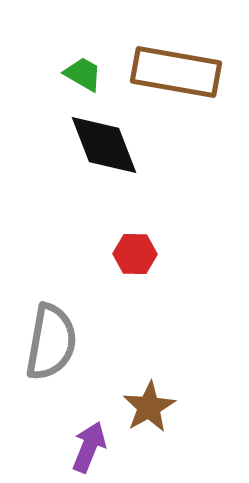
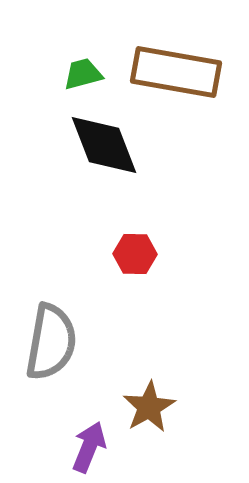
green trapezoid: rotated 45 degrees counterclockwise
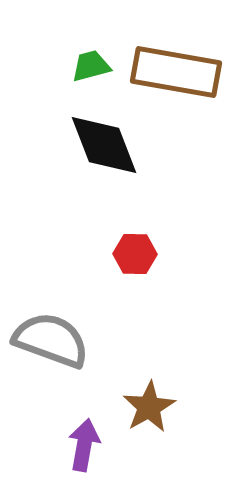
green trapezoid: moved 8 px right, 8 px up
gray semicircle: moved 2 px up; rotated 80 degrees counterclockwise
purple arrow: moved 5 px left, 2 px up; rotated 12 degrees counterclockwise
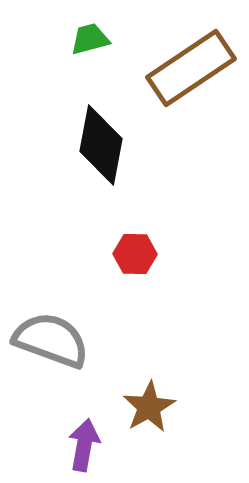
green trapezoid: moved 1 px left, 27 px up
brown rectangle: moved 15 px right, 4 px up; rotated 44 degrees counterclockwise
black diamond: moved 3 px left; rotated 32 degrees clockwise
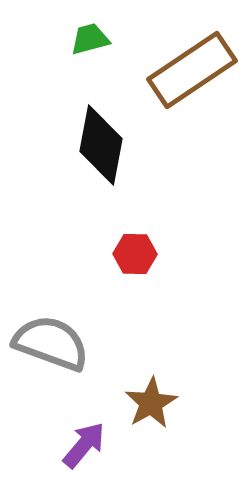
brown rectangle: moved 1 px right, 2 px down
gray semicircle: moved 3 px down
brown star: moved 2 px right, 4 px up
purple arrow: rotated 30 degrees clockwise
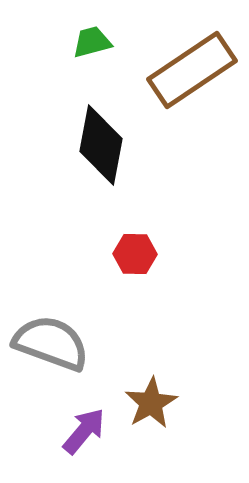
green trapezoid: moved 2 px right, 3 px down
purple arrow: moved 14 px up
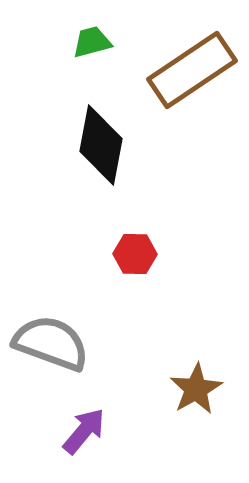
brown star: moved 45 px right, 14 px up
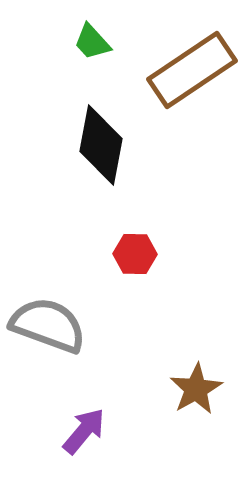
green trapezoid: rotated 117 degrees counterclockwise
gray semicircle: moved 3 px left, 18 px up
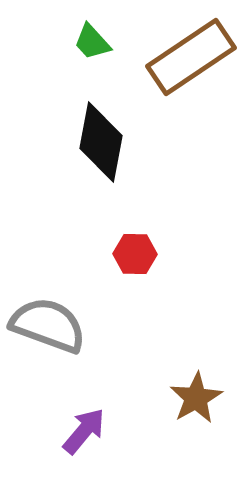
brown rectangle: moved 1 px left, 13 px up
black diamond: moved 3 px up
brown star: moved 9 px down
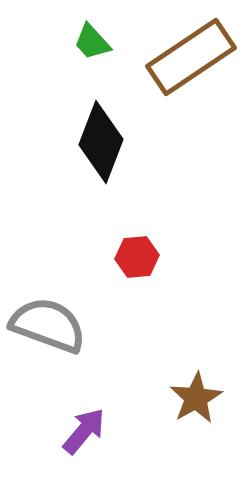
black diamond: rotated 10 degrees clockwise
red hexagon: moved 2 px right, 3 px down; rotated 6 degrees counterclockwise
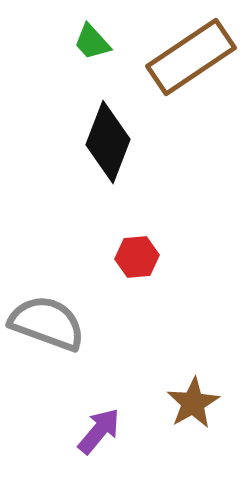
black diamond: moved 7 px right
gray semicircle: moved 1 px left, 2 px up
brown star: moved 3 px left, 5 px down
purple arrow: moved 15 px right
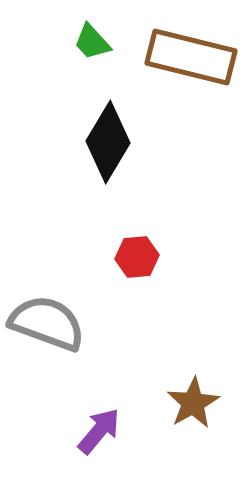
brown rectangle: rotated 48 degrees clockwise
black diamond: rotated 10 degrees clockwise
